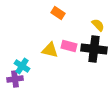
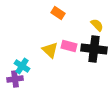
yellow semicircle: moved 1 px left
yellow triangle: rotated 30 degrees clockwise
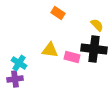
pink rectangle: moved 3 px right, 11 px down
yellow triangle: rotated 36 degrees counterclockwise
cyan cross: moved 3 px left, 3 px up
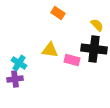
pink rectangle: moved 3 px down
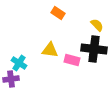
purple cross: moved 4 px left
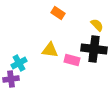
cyan cross: rotated 28 degrees clockwise
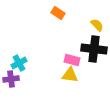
yellow triangle: moved 20 px right, 25 px down
